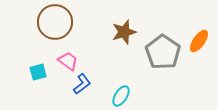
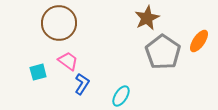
brown circle: moved 4 px right, 1 px down
brown star: moved 23 px right, 14 px up; rotated 10 degrees counterclockwise
blue L-shape: rotated 20 degrees counterclockwise
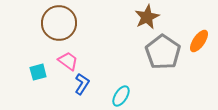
brown star: moved 1 px up
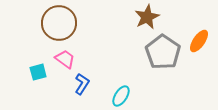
pink trapezoid: moved 3 px left, 2 px up
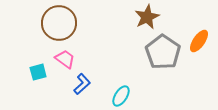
blue L-shape: rotated 15 degrees clockwise
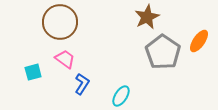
brown circle: moved 1 px right, 1 px up
cyan square: moved 5 px left
blue L-shape: rotated 15 degrees counterclockwise
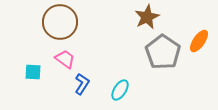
cyan square: rotated 18 degrees clockwise
cyan ellipse: moved 1 px left, 6 px up
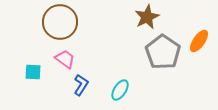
blue L-shape: moved 1 px left, 1 px down
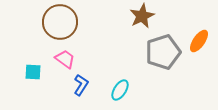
brown star: moved 5 px left, 1 px up
gray pentagon: rotated 20 degrees clockwise
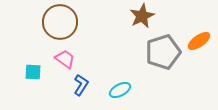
orange ellipse: rotated 20 degrees clockwise
cyan ellipse: rotated 30 degrees clockwise
